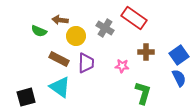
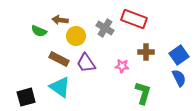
red rectangle: moved 1 px down; rotated 15 degrees counterclockwise
purple trapezoid: rotated 145 degrees clockwise
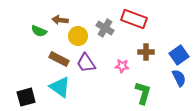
yellow circle: moved 2 px right
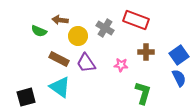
red rectangle: moved 2 px right, 1 px down
pink star: moved 1 px left, 1 px up
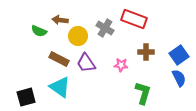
red rectangle: moved 2 px left, 1 px up
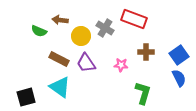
yellow circle: moved 3 px right
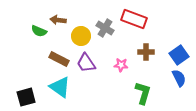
brown arrow: moved 2 px left
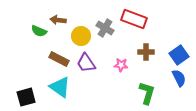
green L-shape: moved 4 px right
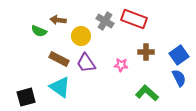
gray cross: moved 7 px up
green L-shape: rotated 65 degrees counterclockwise
